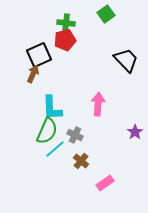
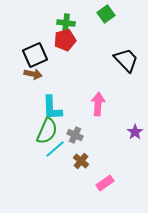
black square: moved 4 px left
brown arrow: rotated 78 degrees clockwise
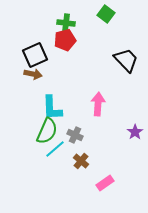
green square: rotated 18 degrees counterclockwise
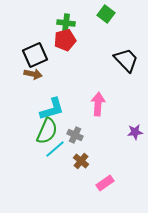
cyan L-shape: moved 1 px down; rotated 104 degrees counterclockwise
purple star: rotated 28 degrees clockwise
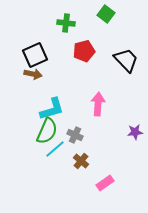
red pentagon: moved 19 px right, 11 px down
